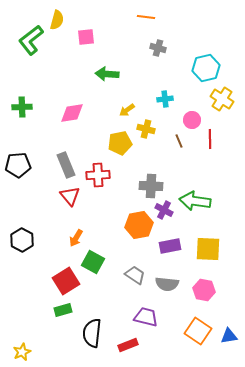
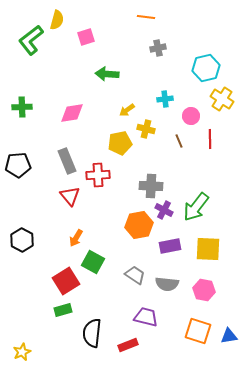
pink square at (86, 37): rotated 12 degrees counterclockwise
gray cross at (158, 48): rotated 28 degrees counterclockwise
pink circle at (192, 120): moved 1 px left, 4 px up
gray rectangle at (66, 165): moved 1 px right, 4 px up
green arrow at (195, 201): moved 1 px right, 6 px down; rotated 60 degrees counterclockwise
orange square at (198, 331): rotated 16 degrees counterclockwise
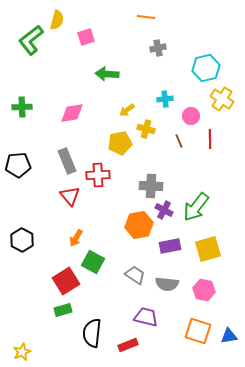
yellow square at (208, 249): rotated 20 degrees counterclockwise
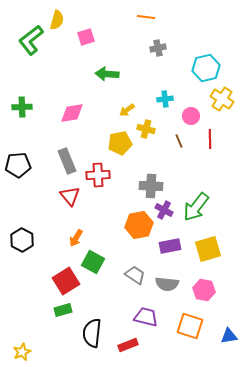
orange square at (198, 331): moved 8 px left, 5 px up
